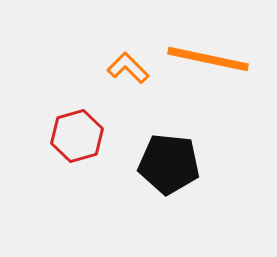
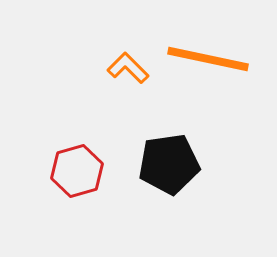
red hexagon: moved 35 px down
black pentagon: rotated 14 degrees counterclockwise
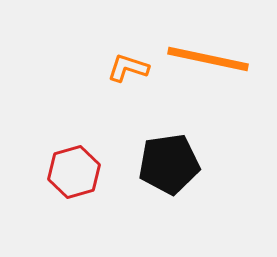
orange L-shape: rotated 27 degrees counterclockwise
red hexagon: moved 3 px left, 1 px down
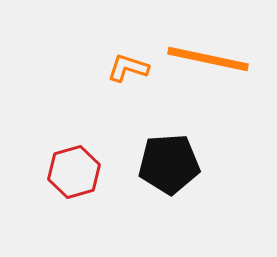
black pentagon: rotated 4 degrees clockwise
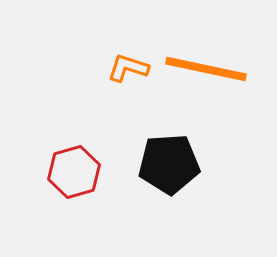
orange line: moved 2 px left, 10 px down
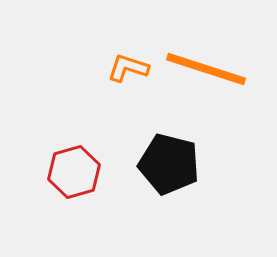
orange line: rotated 6 degrees clockwise
black pentagon: rotated 18 degrees clockwise
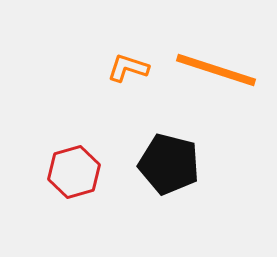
orange line: moved 10 px right, 1 px down
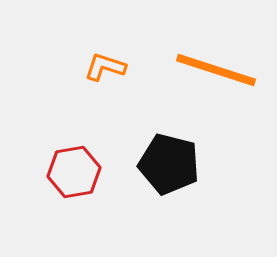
orange L-shape: moved 23 px left, 1 px up
red hexagon: rotated 6 degrees clockwise
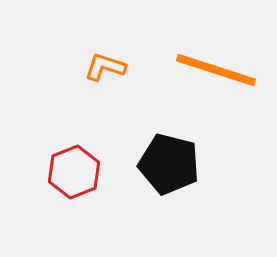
red hexagon: rotated 12 degrees counterclockwise
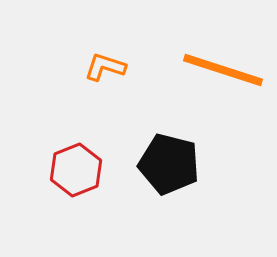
orange line: moved 7 px right
red hexagon: moved 2 px right, 2 px up
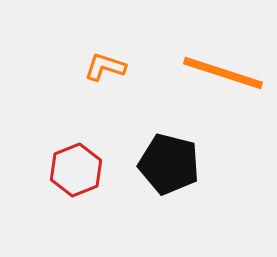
orange line: moved 3 px down
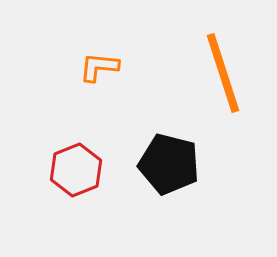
orange L-shape: moved 6 px left; rotated 12 degrees counterclockwise
orange line: rotated 54 degrees clockwise
